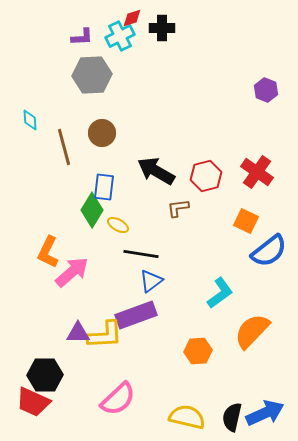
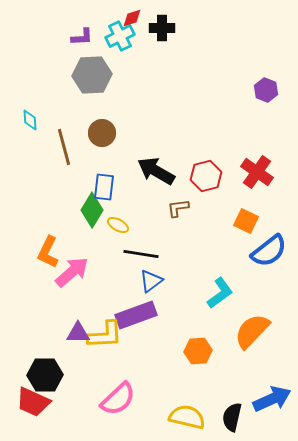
blue arrow: moved 7 px right, 14 px up
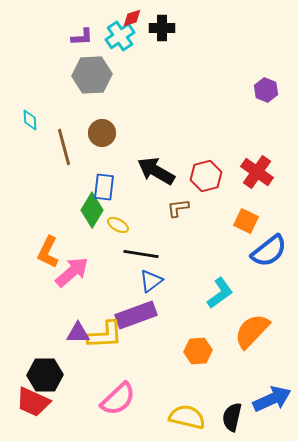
cyan cross: rotated 8 degrees counterclockwise
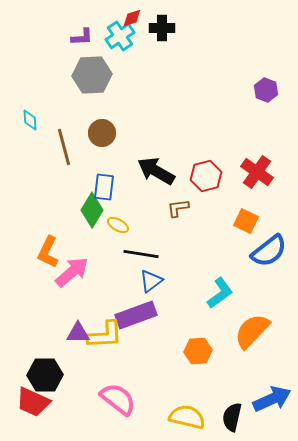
pink semicircle: rotated 99 degrees counterclockwise
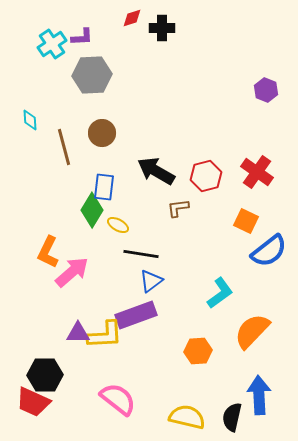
cyan cross: moved 68 px left, 8 px down
blue arrow: moved 13 px left, 4 px up; rotated 69 degrees counterclockwise
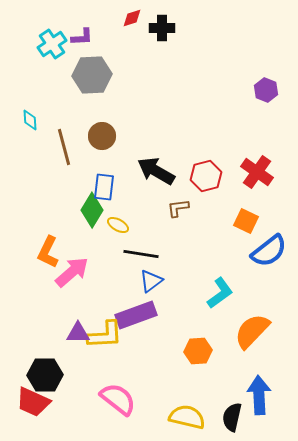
brown circle: moved 3 px down
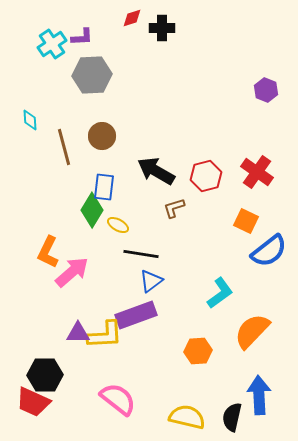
brown L-shape: moved 4 px left; rotated 10 degrees counterclockwise
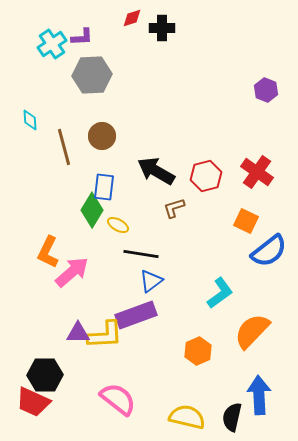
orange hexagon: rotated 20 degrees counterclockwise
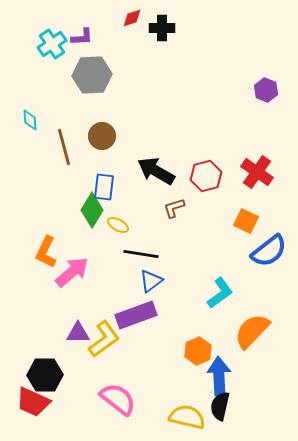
orange L-shape: moved 2 px left
yellow L-shape: moved 1 px left, 4 px down; rotated 33 degrees counterclockwise
blue arrow: moved 40 px left, 19 px up
black semicircle: moved 12 px left, 11 px up
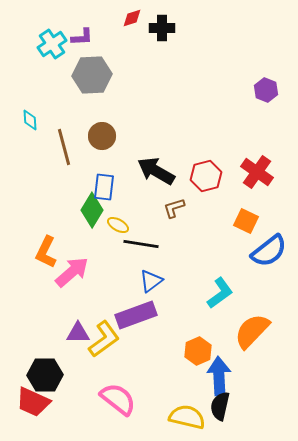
black line: moved 10 px up
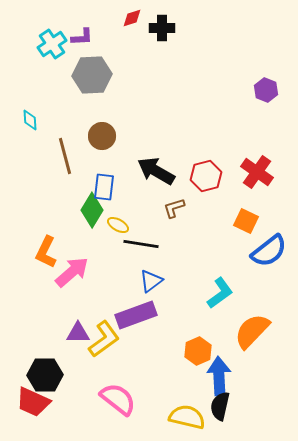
brown line: moved 1 px right, 9 px down
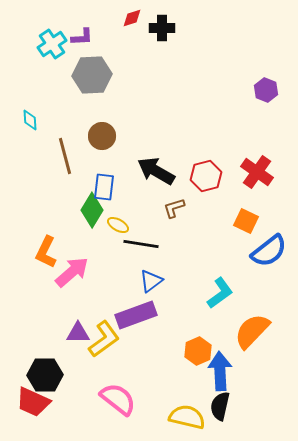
blue arrow: moved 1 px right, 5 px up
